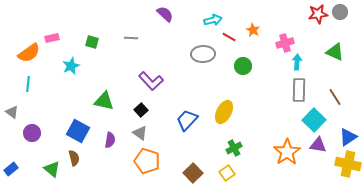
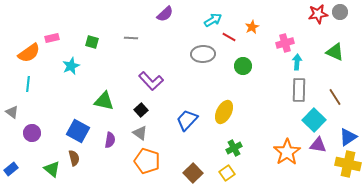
purple semicircle at (165, 14): rotated 96 degrees clockwise
cyan arrow at (213, 20): rotated 18 degrees counterclockwise
orange star at (253, 30): moved 1 px left, 3 px up; rotated 16 degrees clockwise
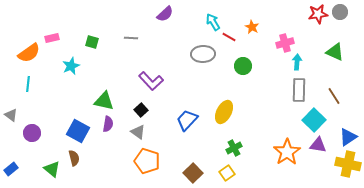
cyan arrow at (213, 20): moved 2 px down; rotated 90 degrees counterclockwise
orange star at (252, 27): rotated 16 degrees counterclockwise
brown line at (335, 97): moved 1 px left, 1 px up
gray triangle at (12, 112): moved 1 px left, 3 px down
gray triangle at (140, 133): moved 2 px left, 1 px up
purple semicircle at (110, 140): moved 2 px left, 16 px up
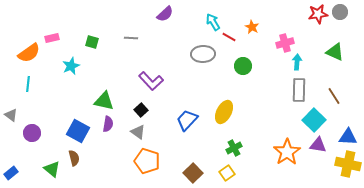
blue triangle at (348, 137): rotated 36 degrees clockwise
blue rectangle at (11, 169): moved 4 px down
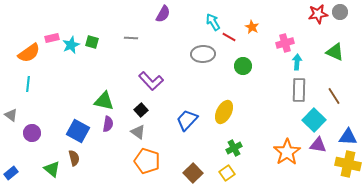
purple semicircle at (165, 14): moved 2 px left; rotated 18 degrees counterclockwise
cyan star at (71, 66): moved 21 px up
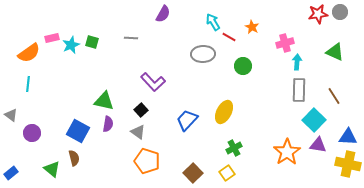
purple L-shape at (151, 81): moved 2 px right, 1 px down
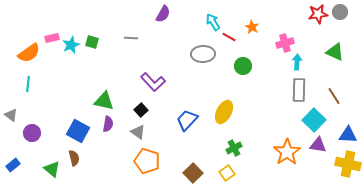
blue triangle at (348, 137): moved 2 px up
blue rectangle at (11, 173): moved 2 px right, 8 px up
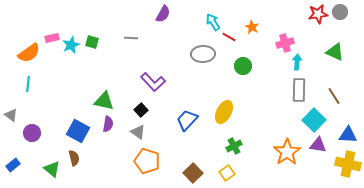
green cross at (234, 148): moved 2 px up
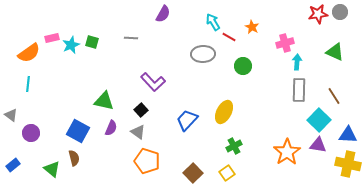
cyan square at (314, 120): moved 5 px right
purple semicircle at (108, 124): moved 3 px right, 4 px down; rotated 14 degrees clockwise
purple circle at (32, 133): moved 1 px left
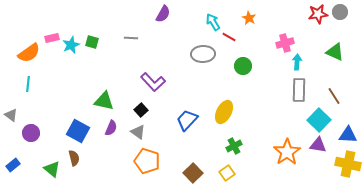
orange star at (252, 27): moved 3 px left, 9 px up
